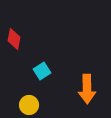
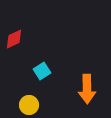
red diamond: rotated 55 degrees clockwise
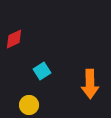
orange arrow: moved 3 px right, 5 px up
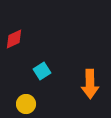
yellow circle: moved 3 px left, 1 px up
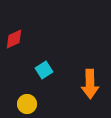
cyan square: moved 2 px right, 1 px up
yellow circle: moved 1 px right
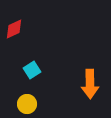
red diamond: moved 10 px up
cyan square: moved 12 px left
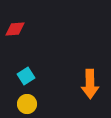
red diamond: moved 1 px right; rotated 20 degrees clockwise
cyan square: moved 6 px left, 6 px down
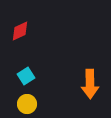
red diamond: moved 5 px right, 2 px down; rotated 20 degrees counterclockwise
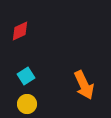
orange arrow: moved 6 px left, 1 px down; rotated 24 degrees counterclockwise
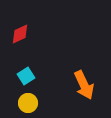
red diamond: moved 3 px down
yellow circle: moved 1 px right, 1 px up
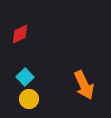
cyan square: moved 1 px left, 1 px down; rotated 12 degrees counterclockwise
yellow circle: moved 1 px right, 4 px up
